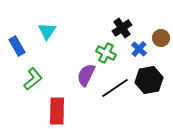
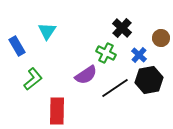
black cross: rotated 12 degrees counterclockwise
blue cross: moved 6 px down
purple semicircle: rotated 150 degrees counterclockwise
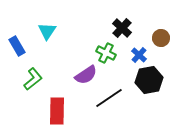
black line: moved 6 px left, 10 px down
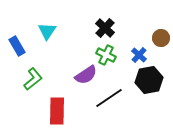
black cross: moved 17 px left
green cross: moved 2 px down
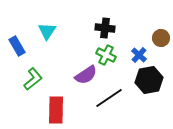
black cross: rotated 36 degrees counterclockwise
red rectangle: moved 1 px left, 1 px up
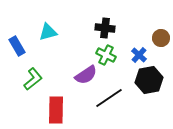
cyan triangle: moved 1 px right, 1 px down; rotated 42 degrees clockwise
